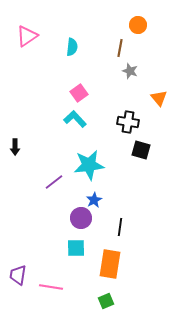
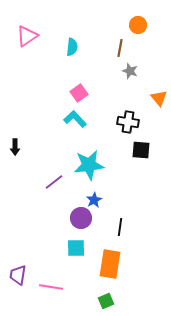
black square: rotated 12 degrees counterclockwise
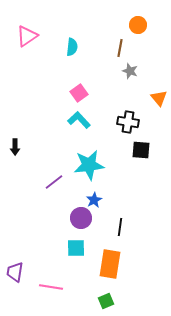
cyan L-shape: moved 4 px right, 1 px down
purple trapezoid: moved 3 px left, 3 px up
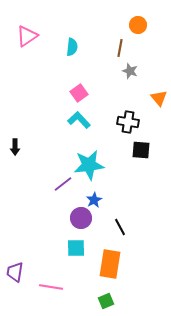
purple line: moved 9 px right, 2 px down
black line: rotated 36 degrees counterclockwise
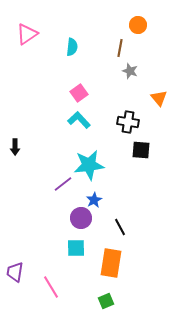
pink triangle: moved 2 px up
orange rectangle: moved 1 px right, 1 px up
pink line: rotated 50 degrees clockwise
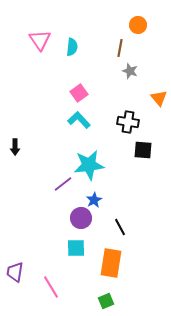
pink triangle: moved 13 px right, 6 px down; rotated 30 degrees counterclockwise
black square: moved 2 px right
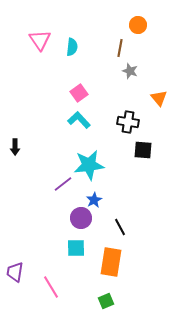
orange rectangle: moved 1 px up
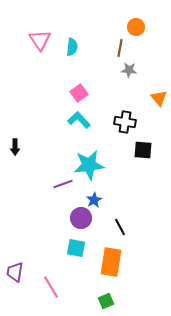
orange circle: moved 2 px left, 2 px down
gray star: moved 1 px left, 1 px up; rotated 14 degrees counterclockwise
black cross: moved 3 px left
purple line: rotated 18 degrees clockwise
cyan square: rotated 12 degrees clockwise
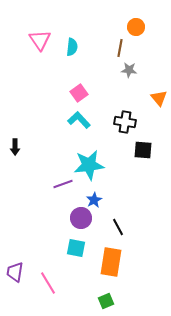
black line: moved 2 px left
pink line: moved 3 px left, 4 px up
